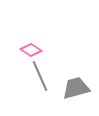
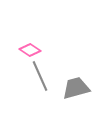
pink diamond: moved 1 px left
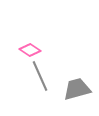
gray trapezoid: moved 1 px right, 1 px down
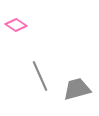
pink diamond: moved 14 px left, 25 px up
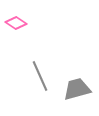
pink diamond: moved 2 px up
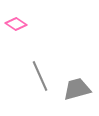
pink diamond: moved 1 px down
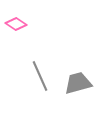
gray trapezoid: moved 1 px right, 6 px up
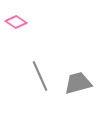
pink diamond: moved 2 px up
